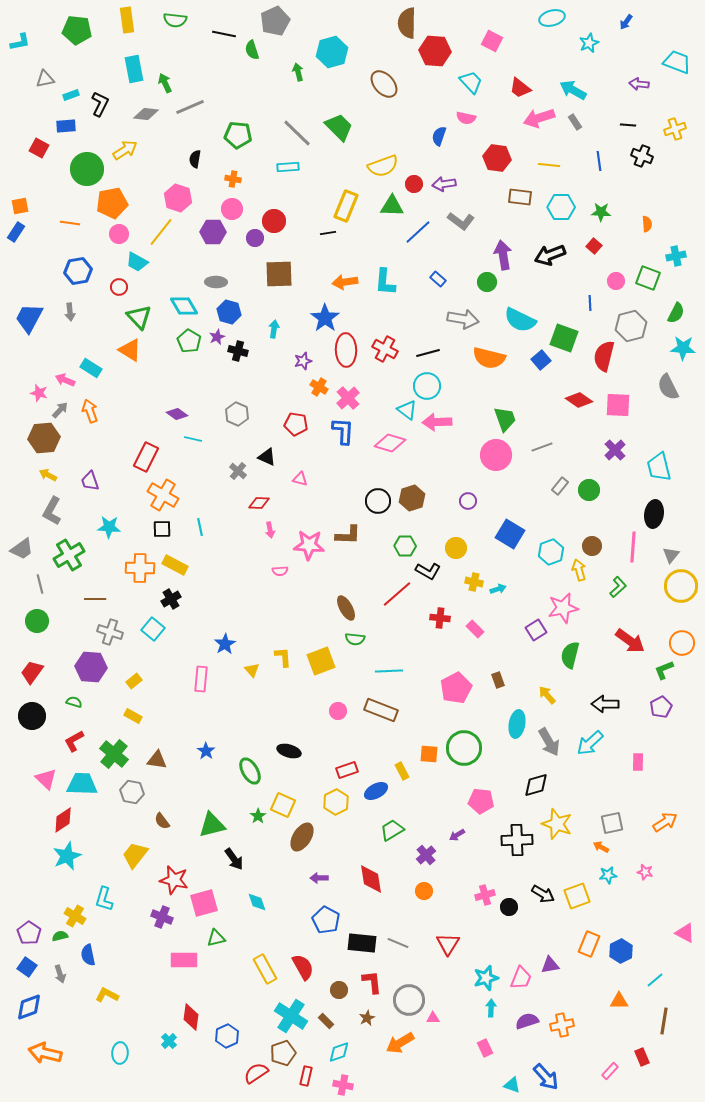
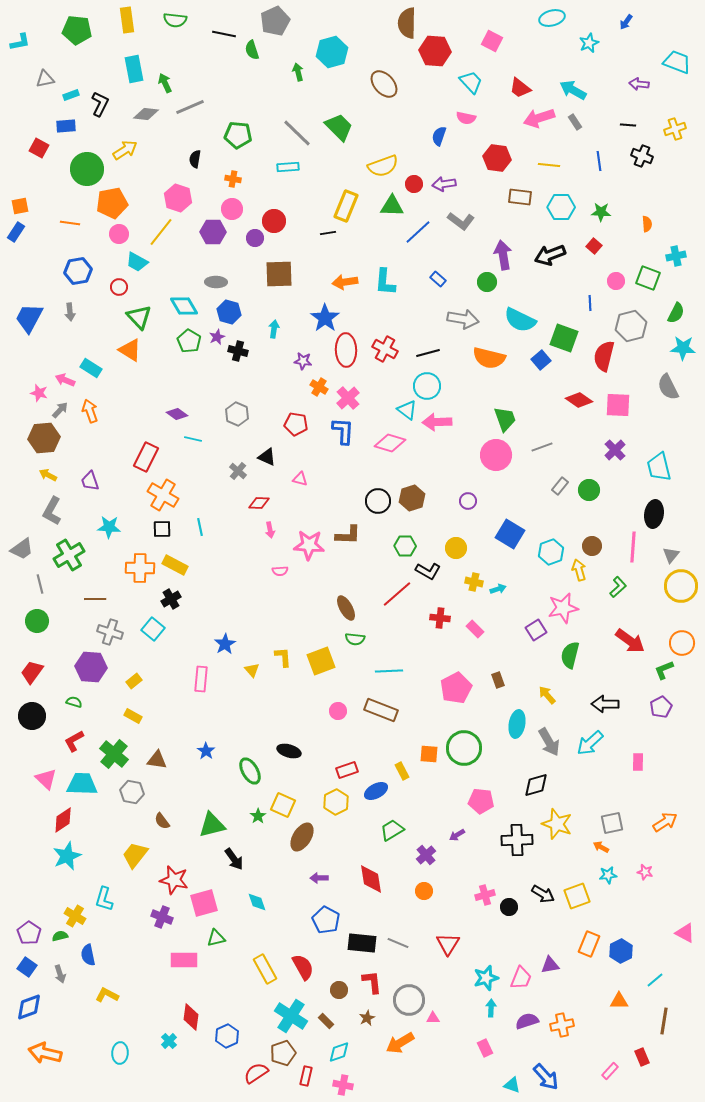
purple star at (303, 361): rotated 24 degrees clockwise
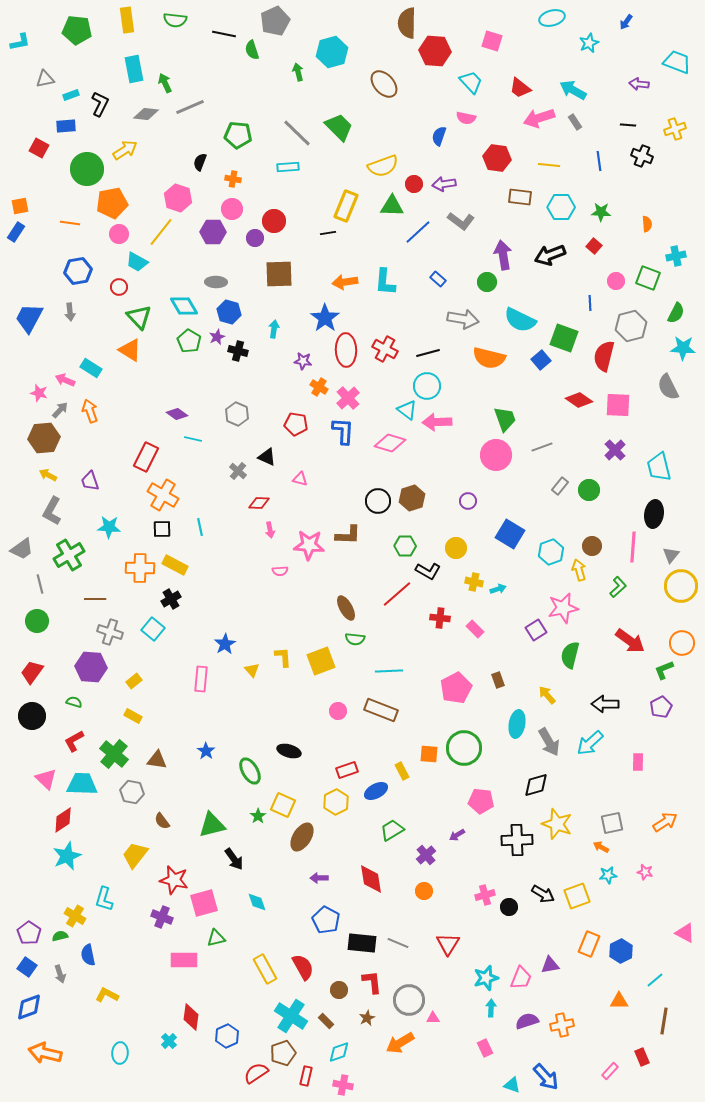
pink square at (492, 41): rotated 10 degrees counterclockwise
black semicircle at (195, 159): moved 5 px right, 3 px down; rotated 12 degrees clockwise
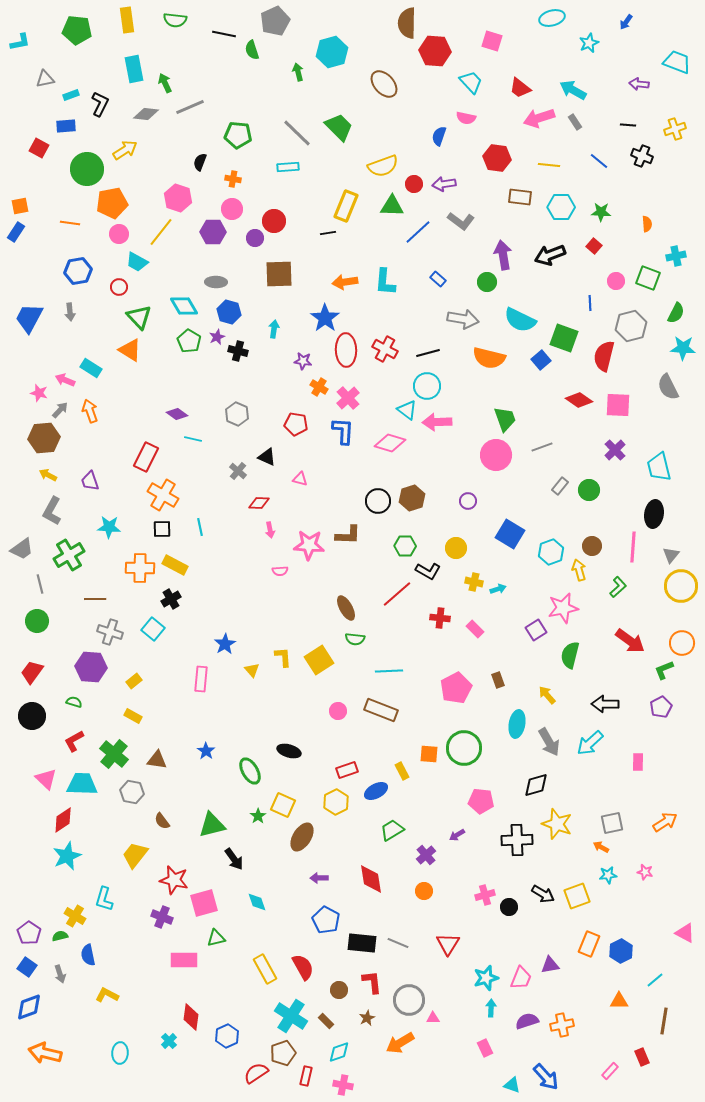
blue line at (599, 161): rotated 42 degrees counterclockwise
yellow square at (321, 661): moved 2 px left, 1 px up; rotated 12 degrees counterclockwise
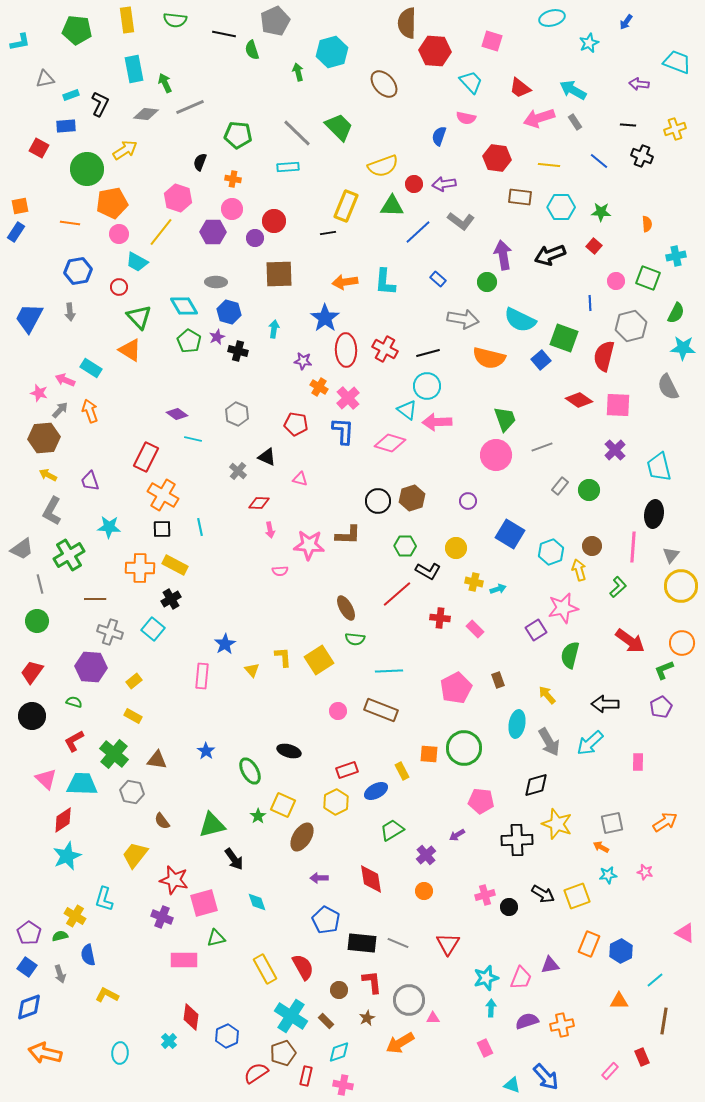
pink rectangle at (201, 679): moved 1 px right, 3 px up
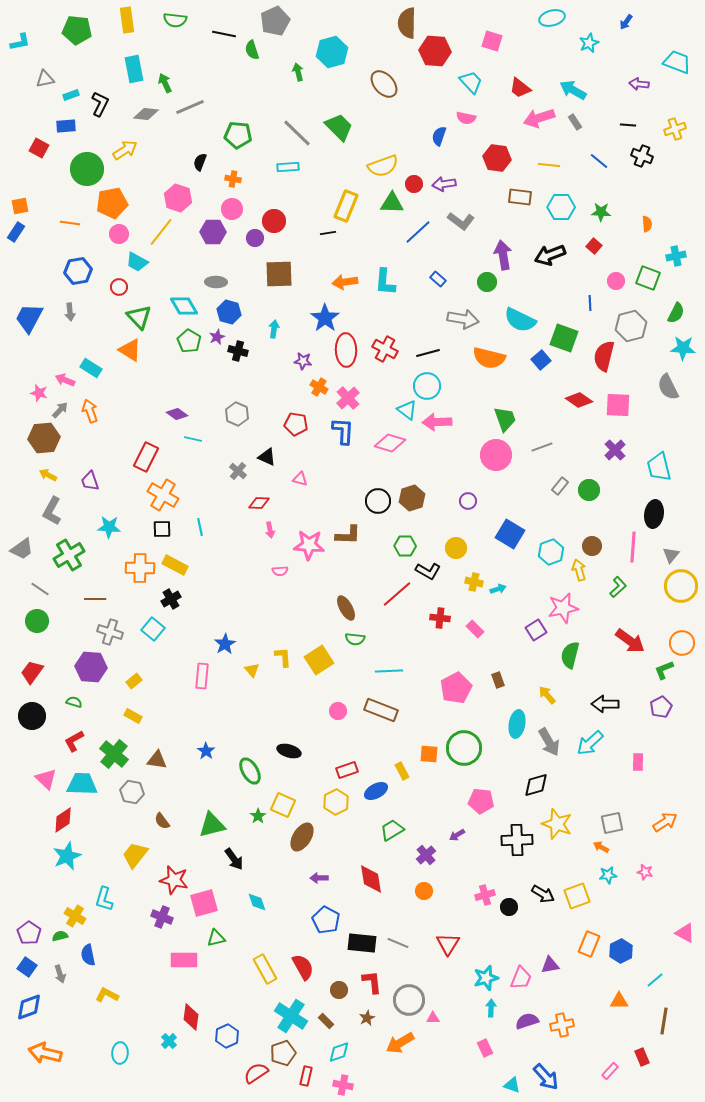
green triangle at (392, 206): moved 3 px up
gray line at (40, 584): moved 5 px down; rotated 42 degrees counterclockwise
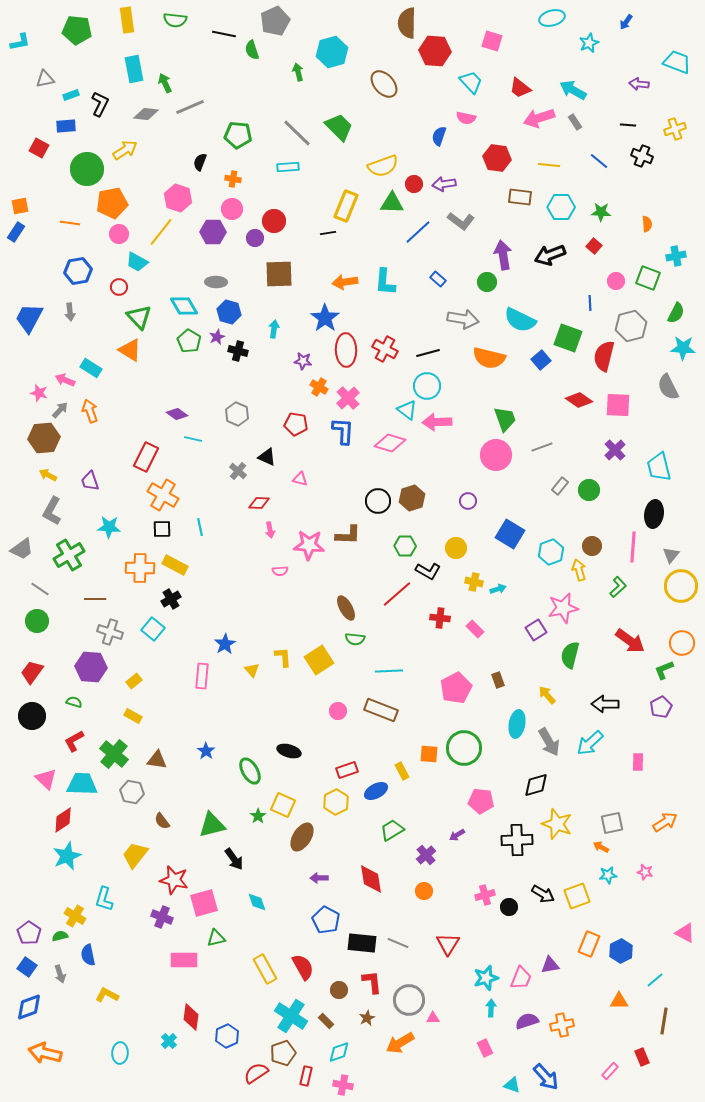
green square at (564, 338): moved 4 px right
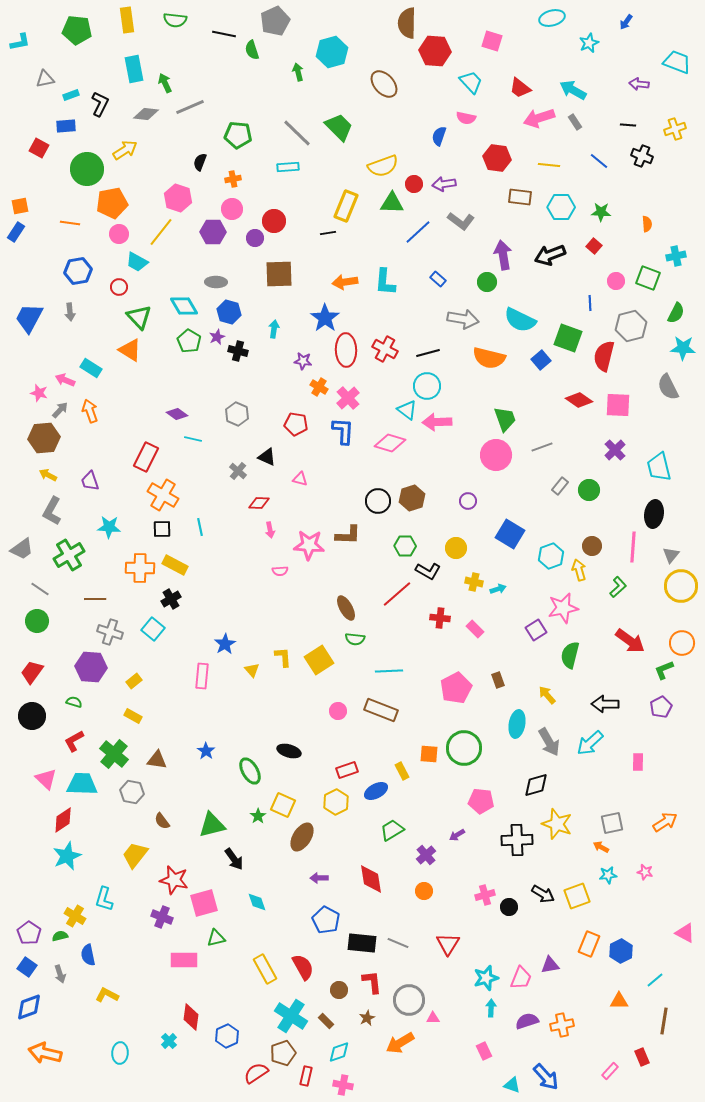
orange cross at (233, 179): rotated 21 degrees counterclockwise
cyan hexagon at (551, 552): moved 4 px down
pink rectangle at (485, 1048): moved 1 px left, 3 px down
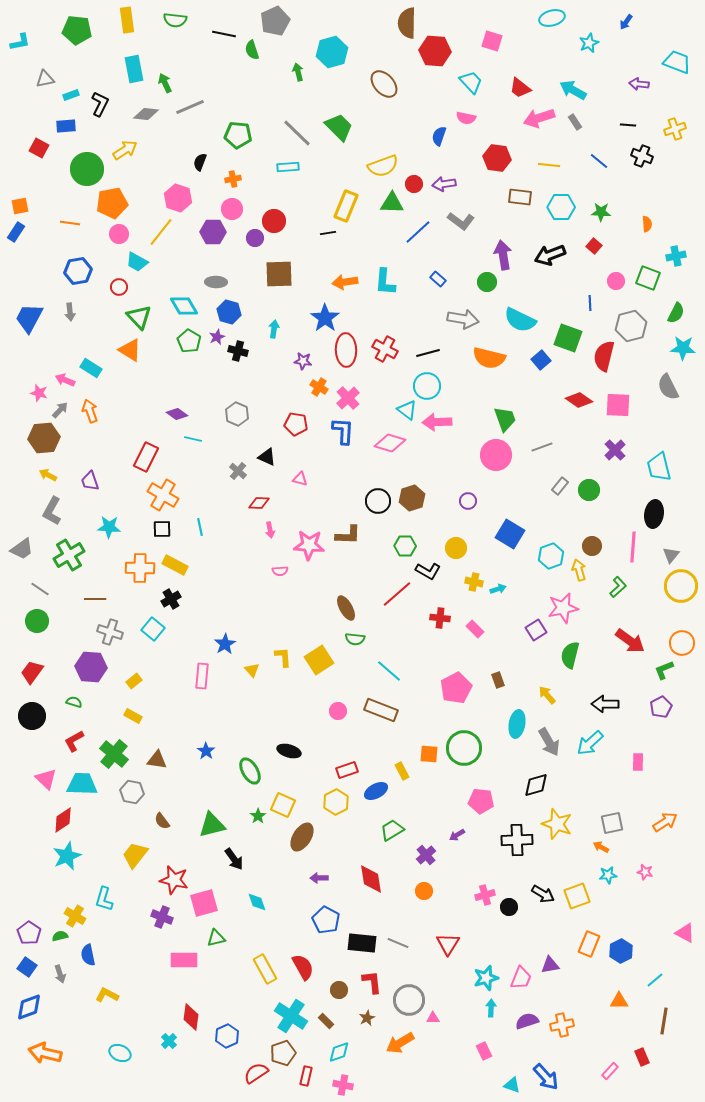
cyan line at (389, 671): rotated 44 degrees clockwise
cyan ellipse at (120, 1053): rotated 70 degrees counterclockwise
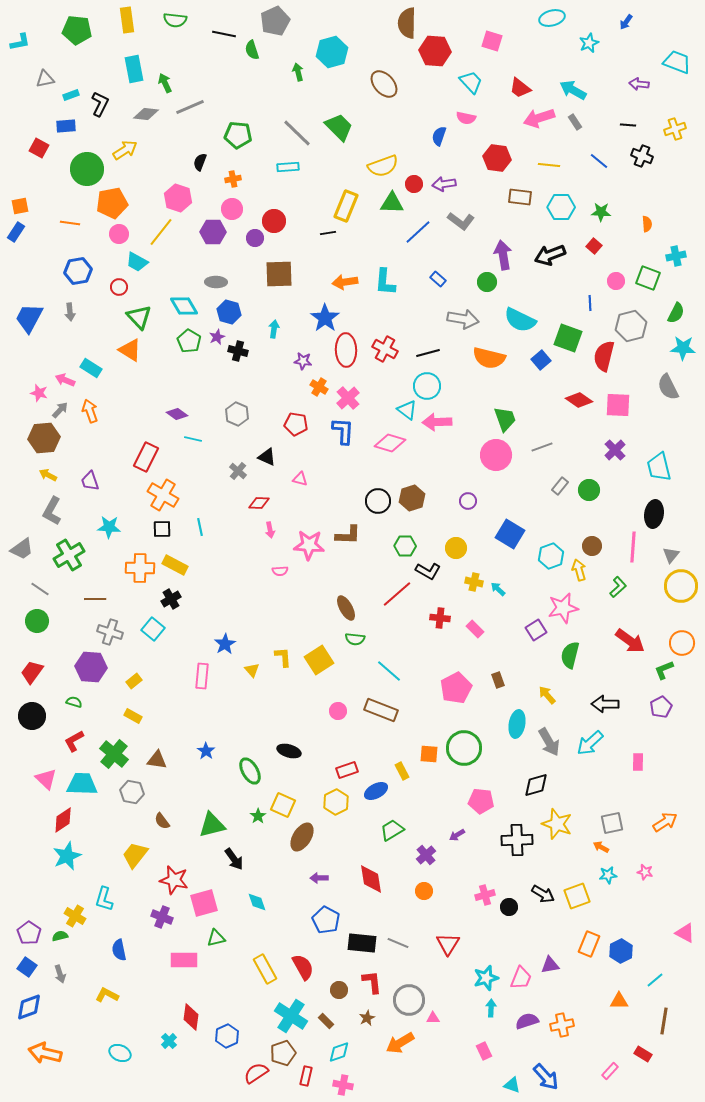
cyan arrow at (498, 589): rotated 119 degrees counterclockwise
blue semicircle at (88, 955): moved 31 px right, 5 px up
red rectangle at (642, 1057): moved 1 px right, 3 px up; rotated 36 degrees counterclockwise
